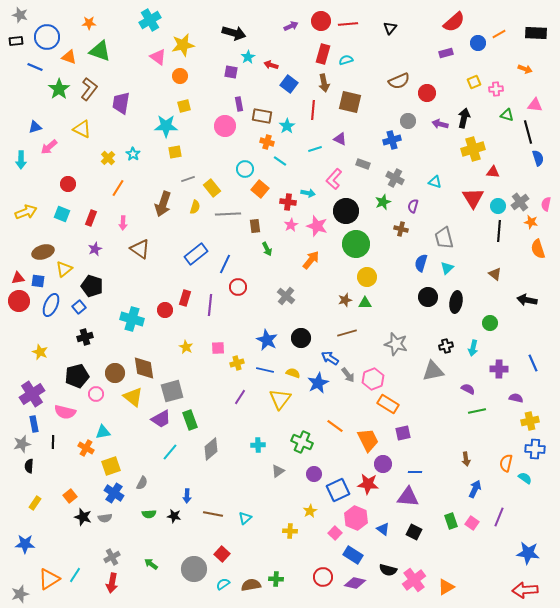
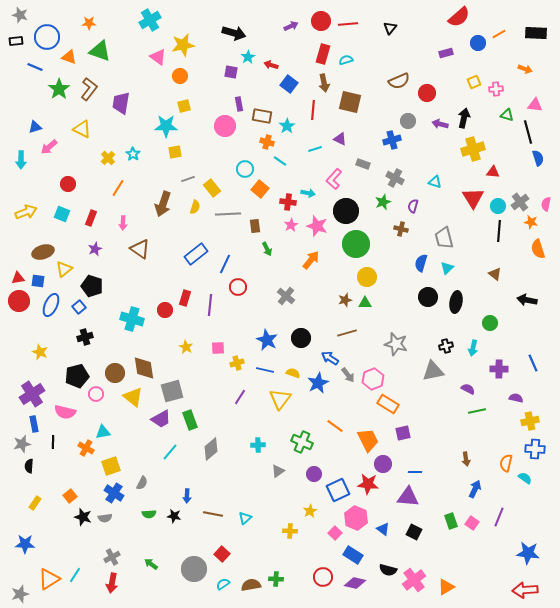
red semicircle at (454, 22): moved 5 px right, 5 px up
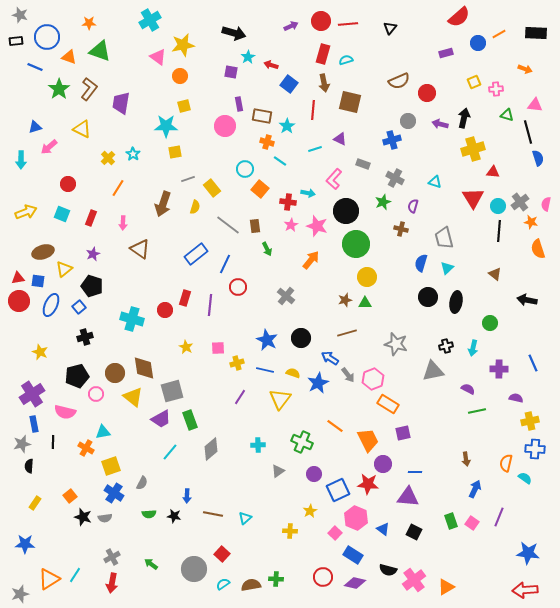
gray line at (228, 214): moved 11 px down; rotated 40 degrees clockwise
purple star at (95, 249): moved 2 px left, 5 px down
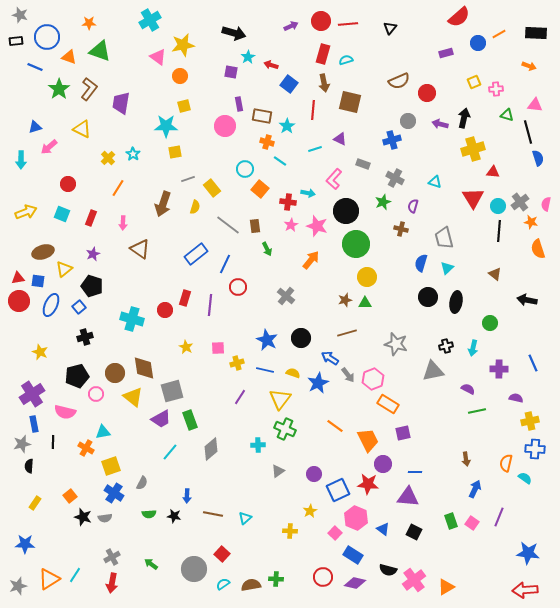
orange arrow at (525, 69): moved 4 px right, 3 px up
green cross at (302, 442): moved 17 px left, 13 px up
gray star at (20, 594): moved 2 px left, 8 px up
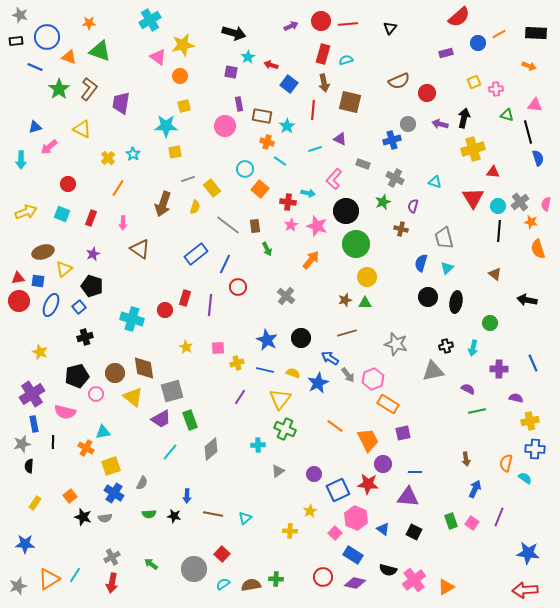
gray circle at (408, 121): moved 3 px down
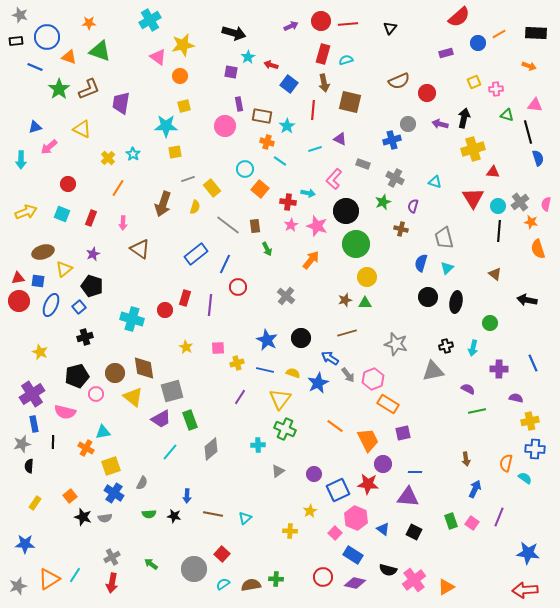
brown L-shape at (89, 89): rotated 30 degrees clockwise
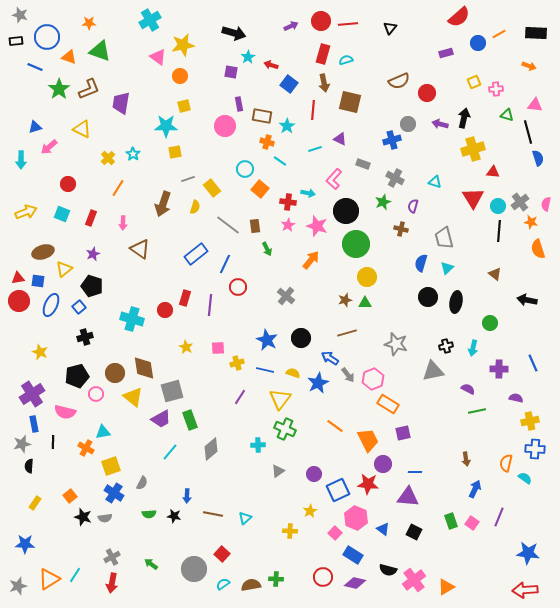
pink star at (291, 225): moved 3 px left
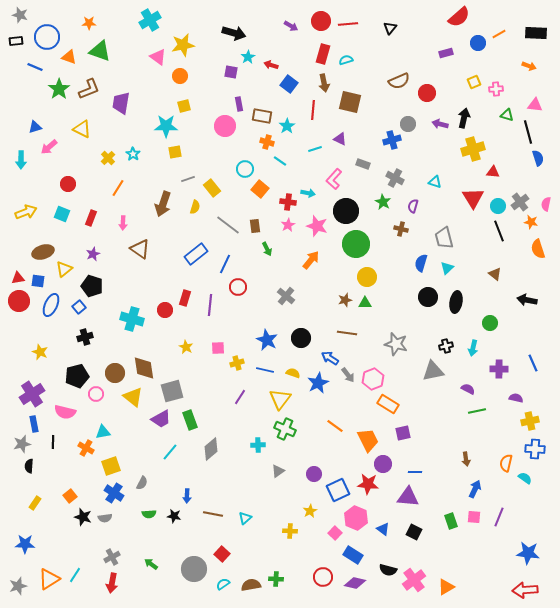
purple arrow at (291, 26): rotated 56 degrees clockwise
green star at (383, 202): rotated 21 degrees counterclockwise
black line at (499, 231): rotated 25 degrees counterclockwise
brown line at (347, 333): rotated 24 degrees clockwise
pink square at (472, 523): moved 2 px right, 6 px up; rotated 32 degrees counterclockwise
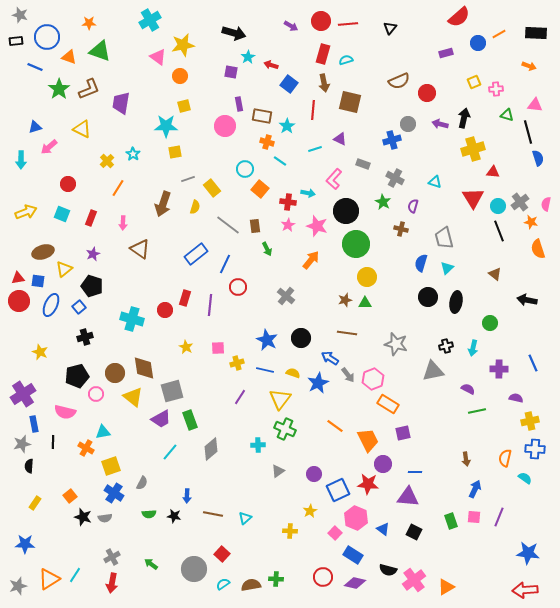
yellow cross at (108, 158): moved 1 px left, 3 px down
purple cross at (32, 394): moved 9 px left
orange semicircle at (506, 463): moved 1 px left, 5 px up
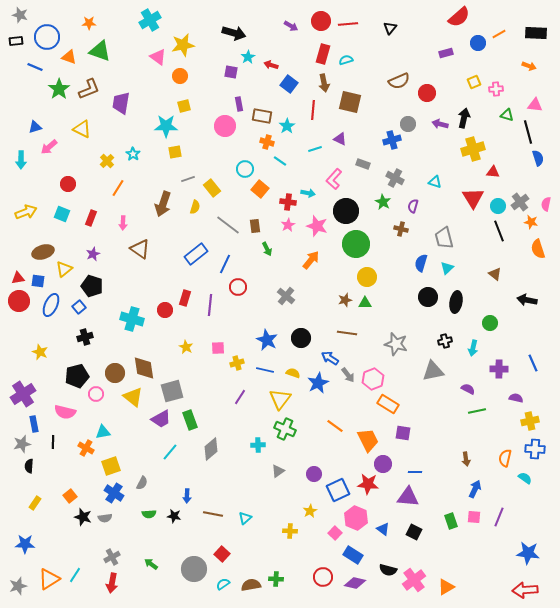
black cross at (446, 346): moved 1 px left, 5 px up
purple square at (403, 433): rotated 21 degrees clockwise
